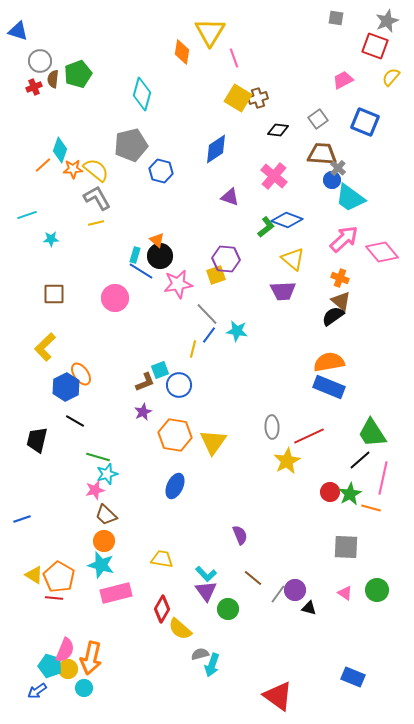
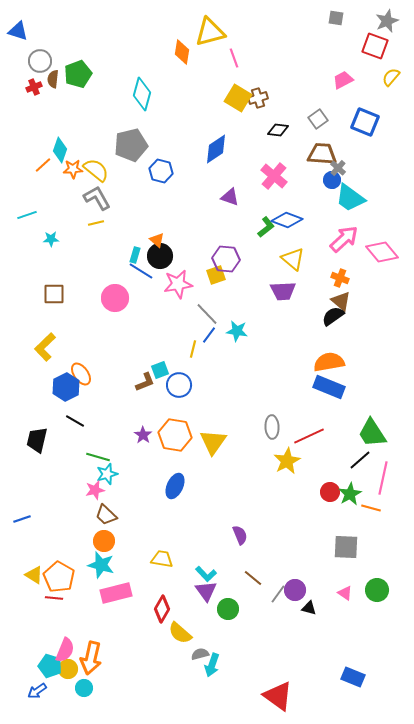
yellow triangle at (210, 32): rotated 44 degrees clockwise
purple star at (143, 412): moved 23 px down; rotated 12 degrees counterclockwise
yellow semicircle at (180, 629): moved 4 px down
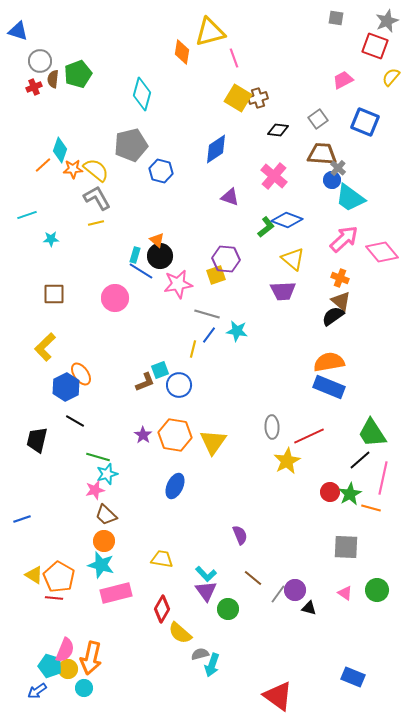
gray line at (207, 314): rotated 30 degrees counterclockwise
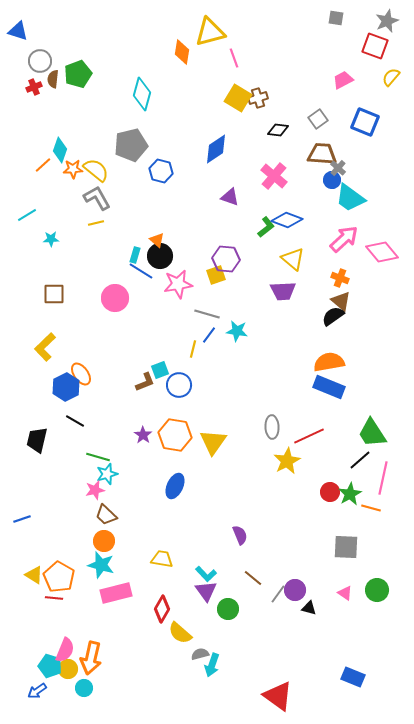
cyan line at (27, 215): rotated 12 degrees counterclockwise
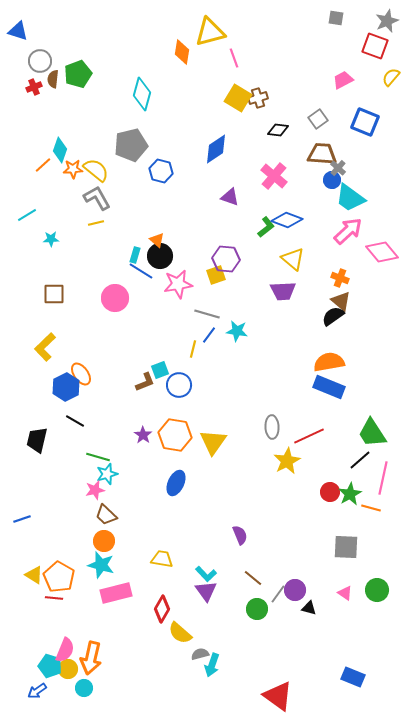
pink arrow at (344, 239): moved 4 px right, 8 px up
blue ellipse at (175, 486): moved 1 px right, 3 px up
green circle at (228, 609): moved 29 px right
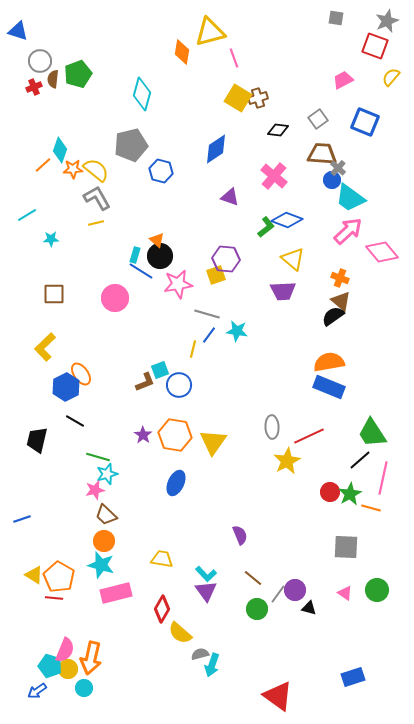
blue rectangle at (353, 677): rotated 40 degrees counterclockwise
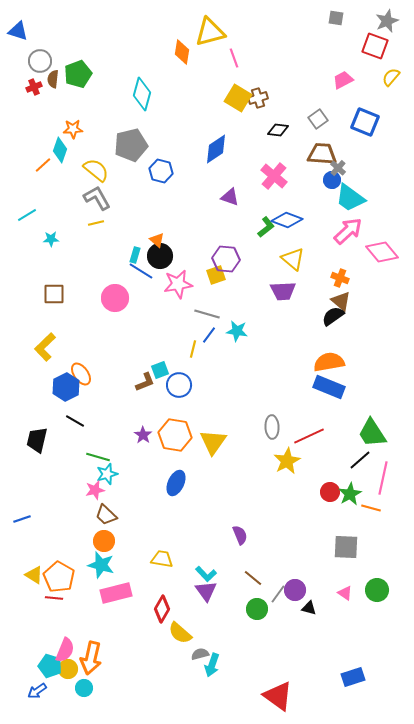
orange star at (73, 169): moved 40 px up
